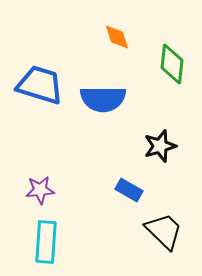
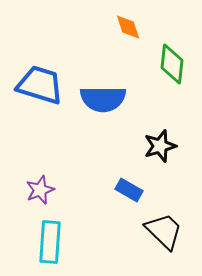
orange diamond: moved 11 px right, 10 px up
purple star: rotated 16 degrees counterclockwise
cyan rectangle: moved 4 px right
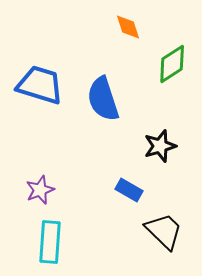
green diamond: rotated 51 degrees clockwise
blue semicircle: rotated 72 degrees clockwise
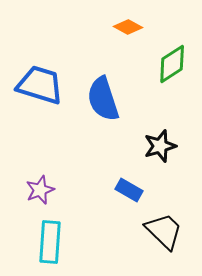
orange diamond: rotated 44 degrees counterclockwise
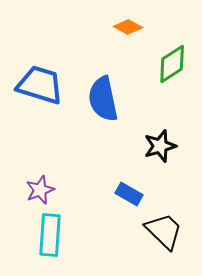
blue semicircle: rotated 6 degrees clockwise
blue rectangle: moved 4 px down
cyan rectangle: moved 7 px up
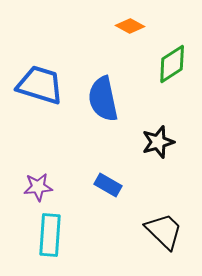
orange diamond: moved 2 px right, 1 px up
black star: moved 2 px left, 4 px up
purple star: moved 2 px left, 3 px up; rotated 16 degrees clockwise
blue rectangle: moved 21 px left, 9 px up
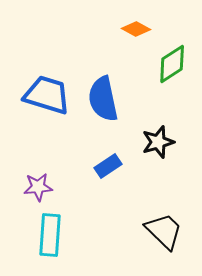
orange diamond: moved 6 px right, 3 px down
blue trapezoid: moved 7 px right, 10 px down
blue rectangle: moved 19 px up; rotated 64 degrees counterclockwise
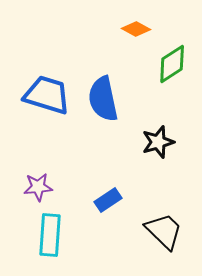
blue rectangle: moved 34 px down
